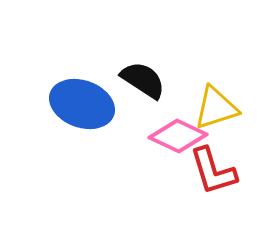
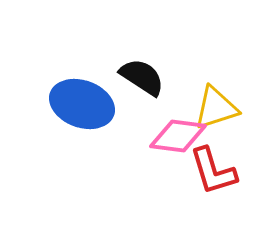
black semicircle: moved 1 px left, 3 px up
pink diamond: rotated 18 degrees counterclockwise
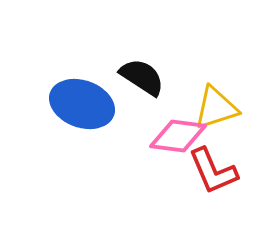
red L-shape: rotated 6 degrees counterclockwise
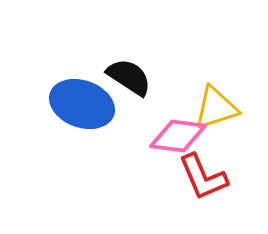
black semicircle: moved 13 px left
red L-shape: moved 10 px left, 6 px down
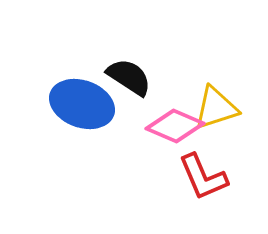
pink diamond: moved 3 px left, 10 px up; rotated 16 degrees clockwise
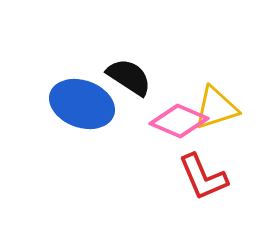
pink diamond: moved 4 px right, 5 px up
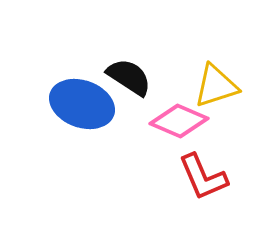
yellow triangle: moved 22 px up
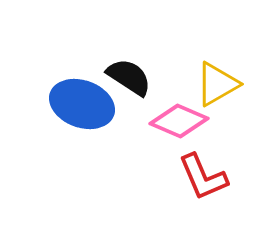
yellow triangle: moved 1 px right, 2 px up; rotated 12 degrees counterclockwise
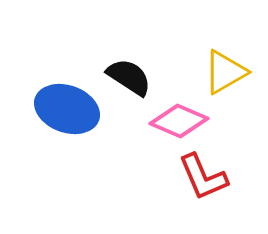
yellow triangle: moved 8 px right, 12 px up
blue ellipse: moved 15 px left, 5 px down
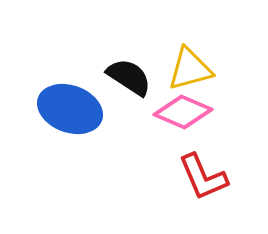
yellow triangle: moved 35 px left, 3 px up; rotated 15 degrees clockwise
blue ellipse: moved 3 px right
pink diamond: moved 4 px right, 9 px up
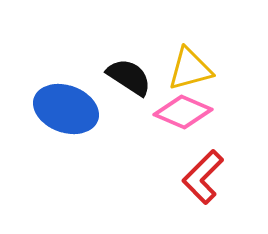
blue ellipse: moved 4 px left
red L-shape: rotated 68 degrees clockwise
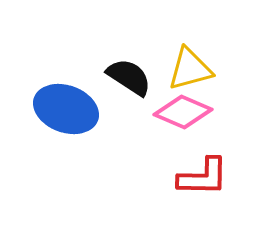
red L-shape: rotated 134 degrees counterclockwise
